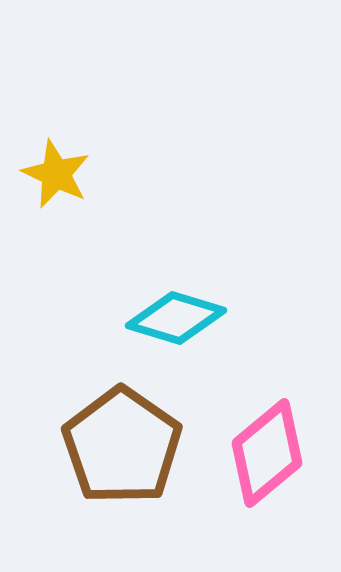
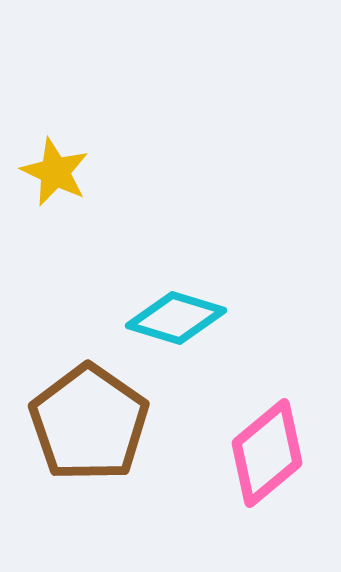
yellow star: moved 1 px left, 2 px up
brown pentagon: moved 33 px left, 23 px up
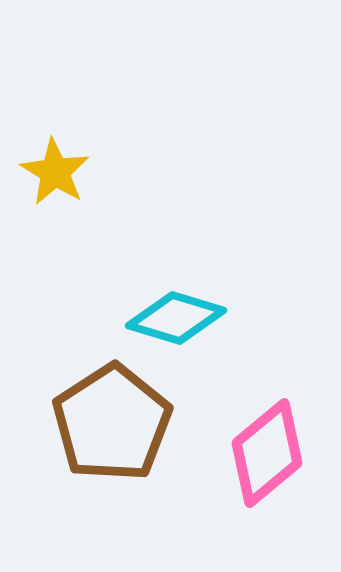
yellow star: rotated 6 degrees clockwise
brown pentagon: moved 23 px right; rotated 4 degrees clockwise
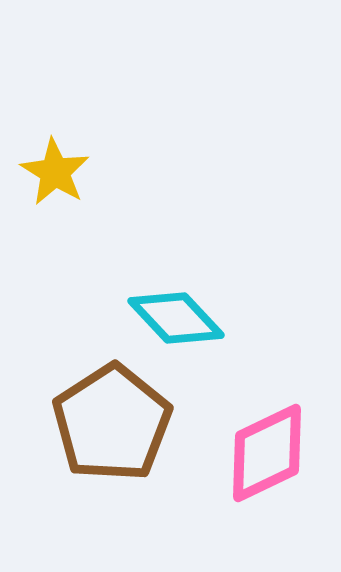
cyan diamond: rotated 30 degrees clockwise
pink diamond: rotated 14 degrees clockwise
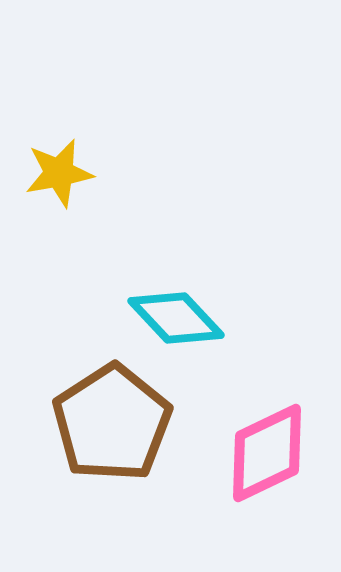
yellow star: moved 4 px right, 1 px down; rotated 30 degrees clockwise
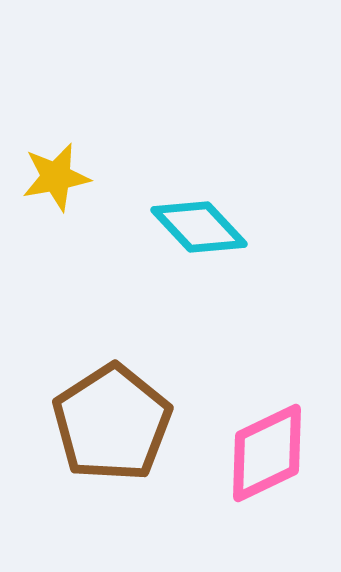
yellow star: moved 3 px left, 4 px down
cyan diamond: moved 23 px right, 91 px up
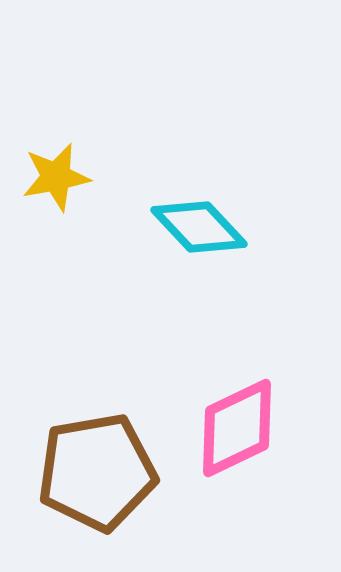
brown pentagon: moved 15 px left, 49 px down; rotated 23 degrees clockwise
pink diamond: moved 30 px left, 25 px up
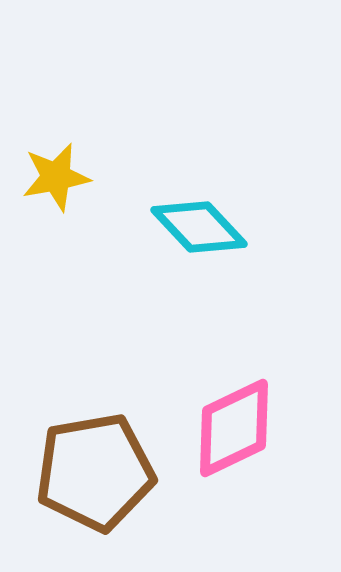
pink diamond: moved 3 px left
brown pentagon: moved 2 px left
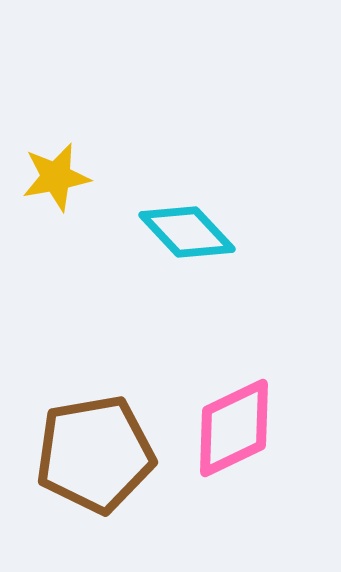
cyan diamond: moved 12 px left, 5 px down
brown pentagon: moved 18 px up
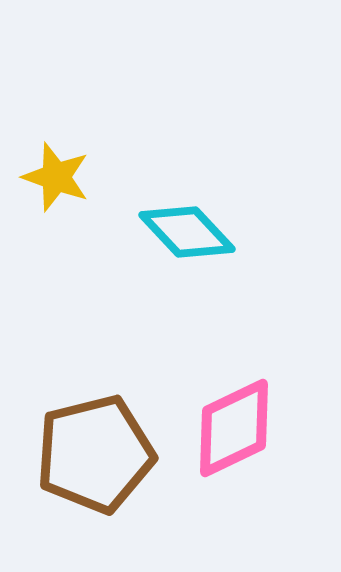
yellow star: rotated 30 degrees clockwise
brown pentagon: rotated 4 degrees counterclockwise
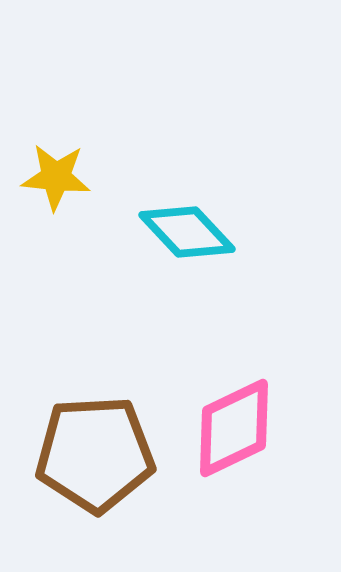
yellow star: rotated 14 degrees counterclockwise
brown pentagon: rotated 11 degrees clockwise
